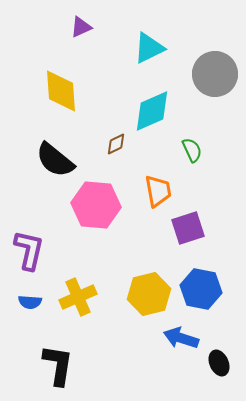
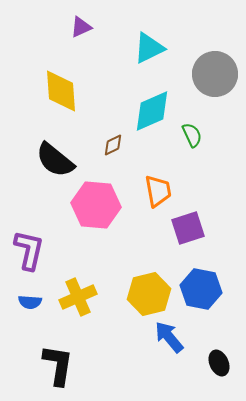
brown diamond: moved 3 px left, 1 px down
green semicircle: moved 15 px up
blue arrow: moved 12 px left, 1 px up; rotated 32 degrees clockwise
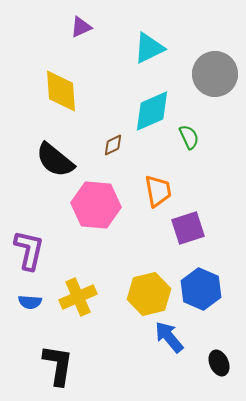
green semicircle: moved 3 px left, 2 px down
blue hexagon: rotated 12 degrees clockwise
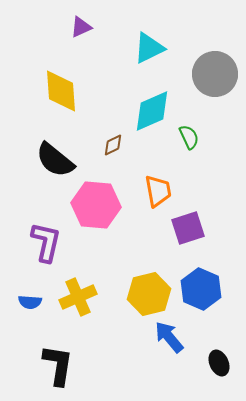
purple L-shape: moved 17 px right, 8 px up
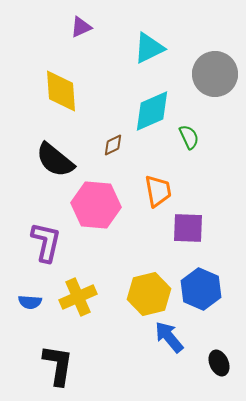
purple square: rotated 20 degrees clockwise
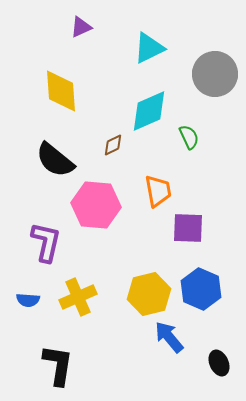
cyan diamond: moved 3 px left
blue semicircle: moved 2 px left, 2 px up
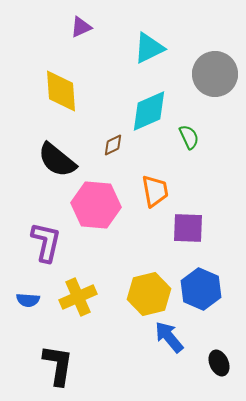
black semicircle: moved 2 px right
orange trapezoid: moved 3 px left
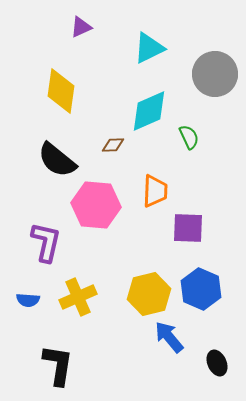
yellow diamond: rotated 12 degrees clockwise
brown diamond: rotated 25 degrees clockwise
orange trapezoid: rotated 12 degrees clockwise
black ellipse: moved 2 px left
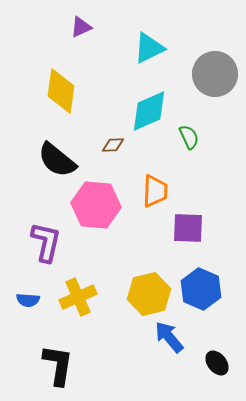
black ellipse: rotated 15 degrees counterclockwise
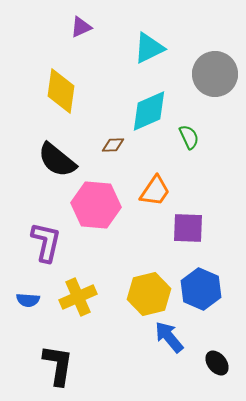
orange trapezoid: rotated 32 degrees clockwise
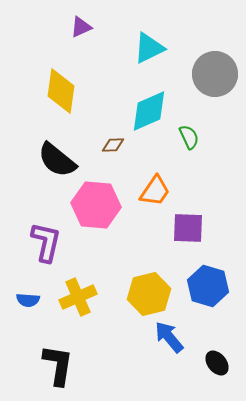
blue hexagon: moved 7 px right, 3 px up; rotated 6 degrees counterclockwise
